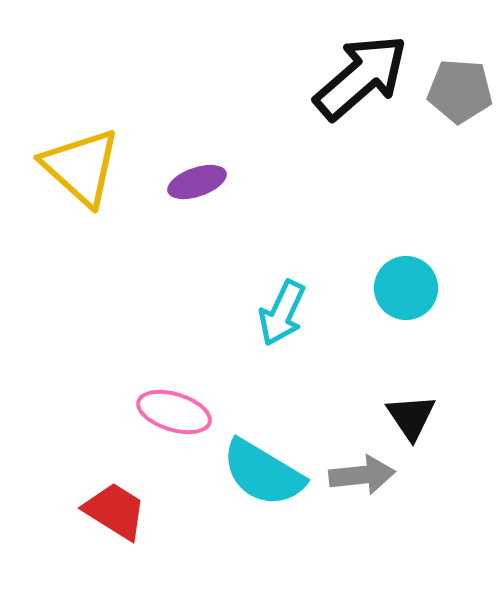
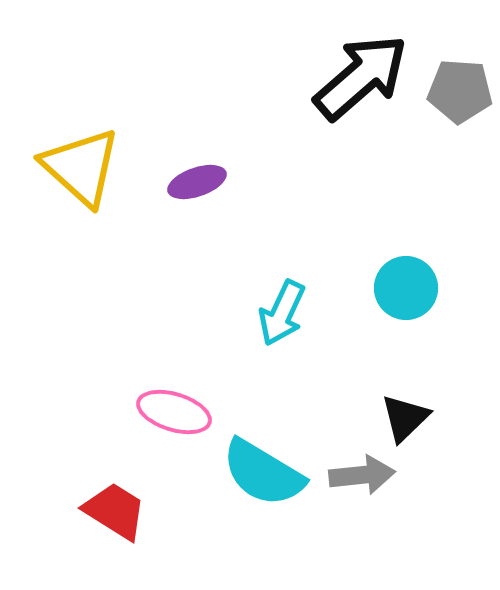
black triangle: moved 6 px left, 1 px down; rotated 20 degrees clockwise
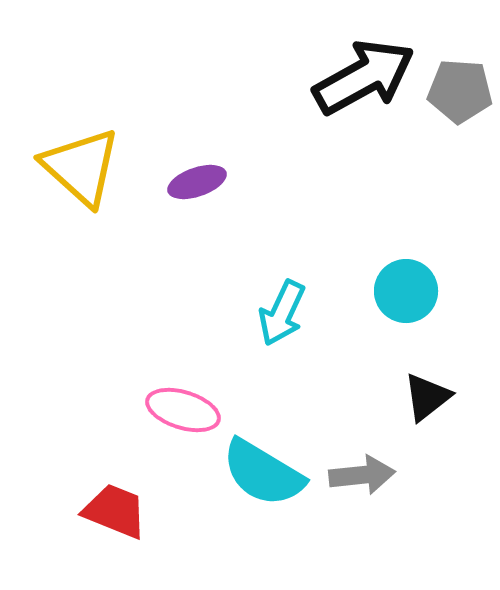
black arrow: moved 3 px right; rotated 12 degrees clockwise
cyan circle: moved 3 px down
pink ellipse: moved 9 px right, 2 px up
black triangle: moved 22 px right, 21 px up; rotated 6 degrees clockwise
red trapezoid: rotated 10 degrees counterclockwise
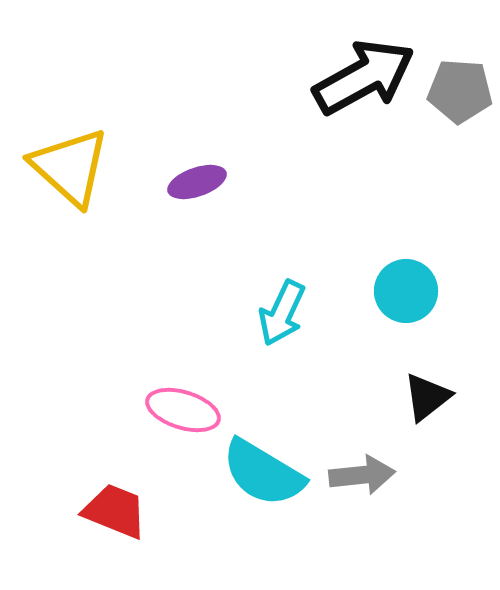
yellow triangle: moved 11 px left
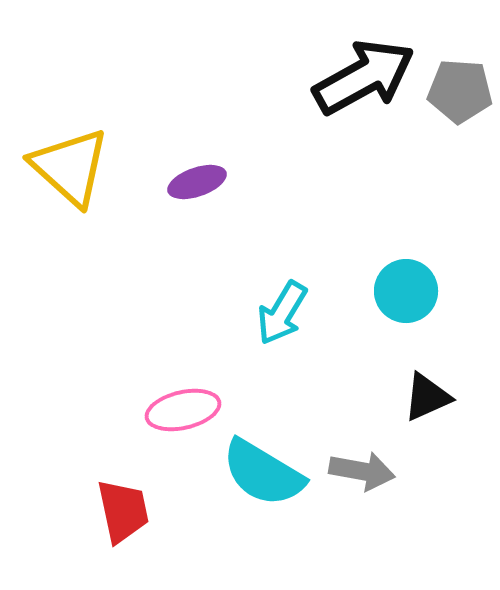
cyan arrow: rotated 6 degrees clockwise
black triangle: rotated 14 degrees clockwise
pink ellipse: rotated 30 degrees counterclockwise
gray arrow: moved 4 px up; rotated 16 degrees clockwise
red trapezoid: moved 8 px right; rotated 56 degrees clockwise
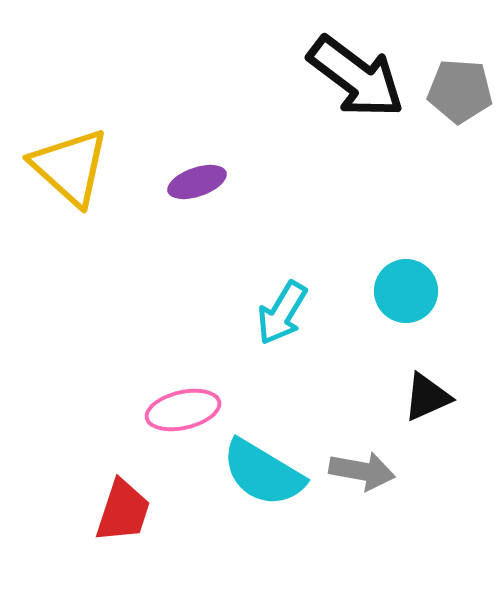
black arrow: moved 8 px left; rotated 66 degrees clockwise
red trapezoid: rotated 30 degrees clockwise
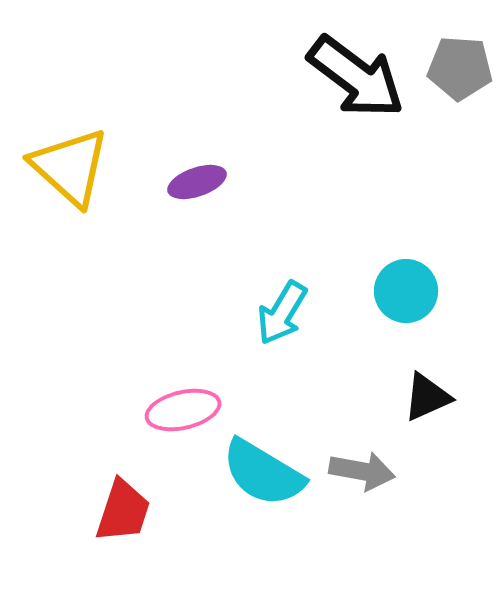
gray pentagon: moved 23 px up
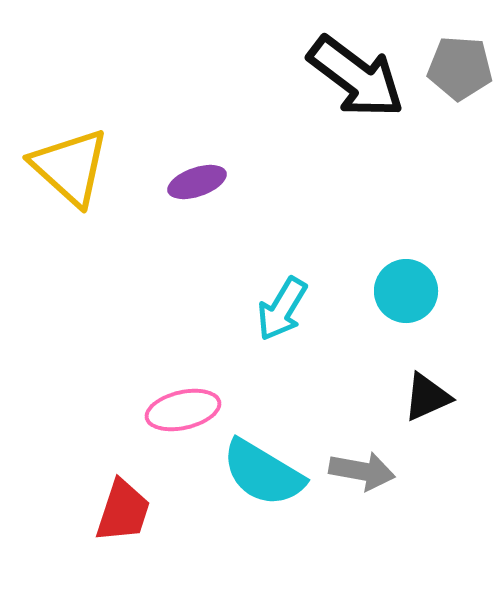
cyan arrow: moved 4 px up
